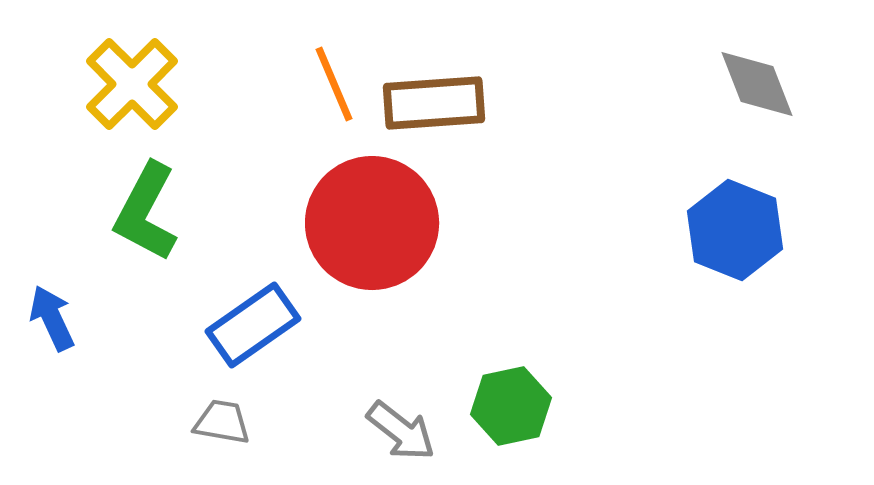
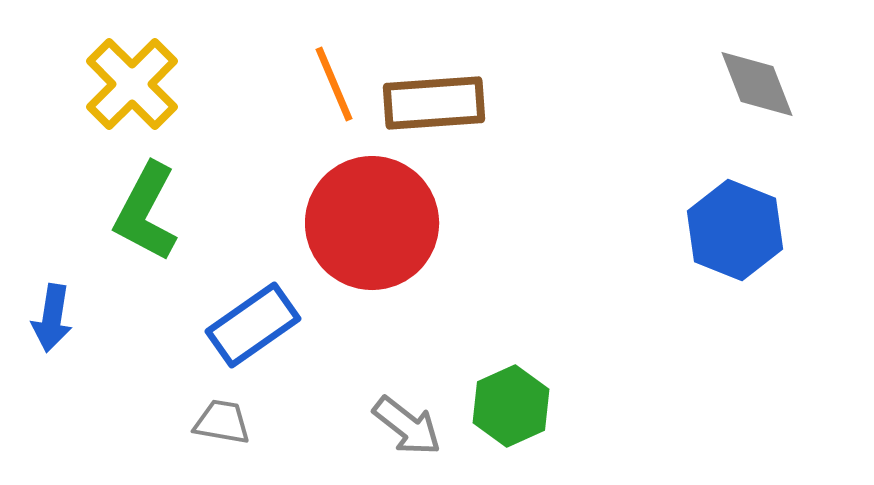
blue arrow: rotated 146 degrees counterclockwise
green hexagon: rotated 12 degrees counterclockwise
gray arrow: moved 6 px right, 5 px up
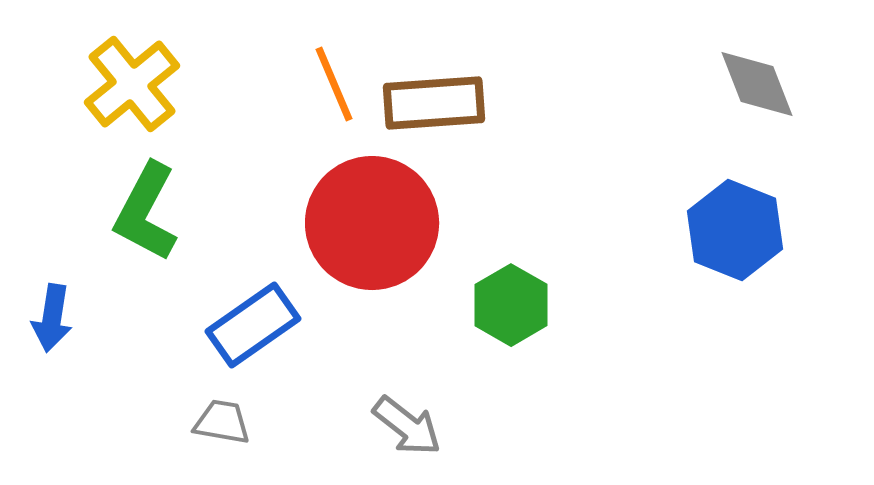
yellow cross: rotated 6 degrees clockwise
green hexagon: moved 101 px up; rotated 6 degrees counterclockwise
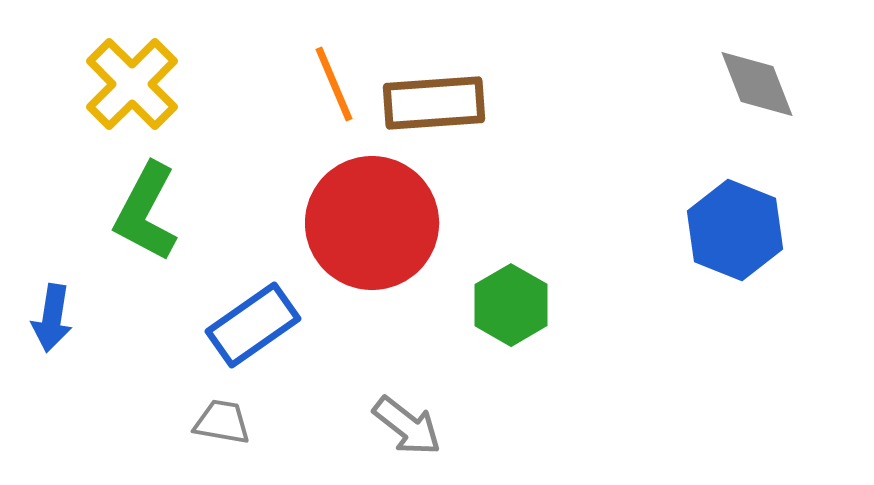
yellow cross: rotated 6 degrees counterclockwise
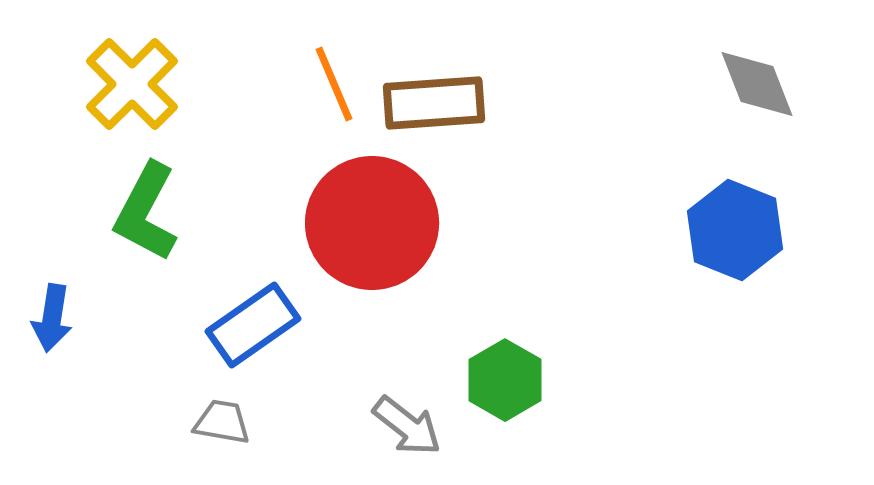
green hexagon: moved 6 px left, 75 px down
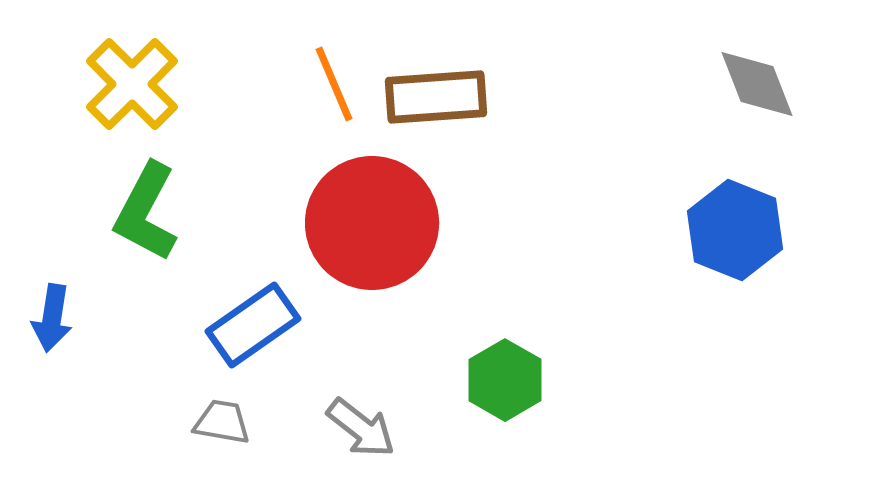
brown rectangle: moved 2 px right, 6 px up
gray arrow: moved 46 px left, 2 px down
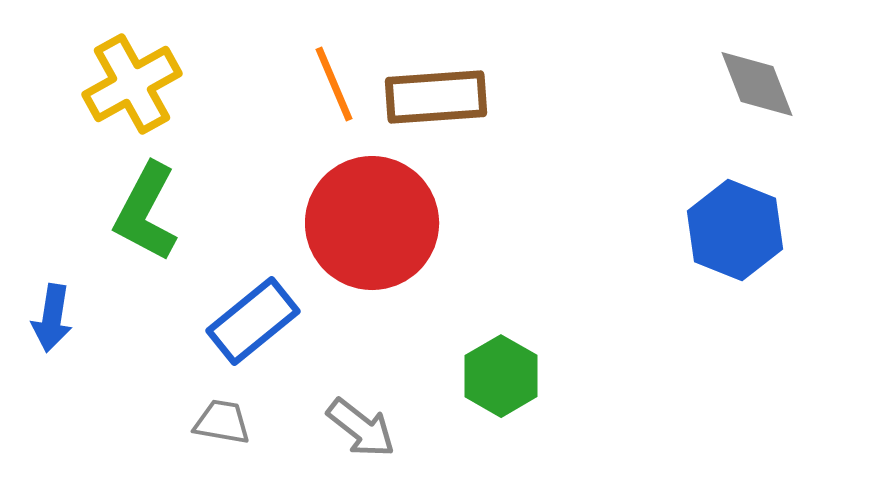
yellow cross: rotated 16 degrees clockwise
blue rectangle: moved 4 px up; rotated 4 degrees counterclockwise
green hexagon: moved 4 px left, 4 px up
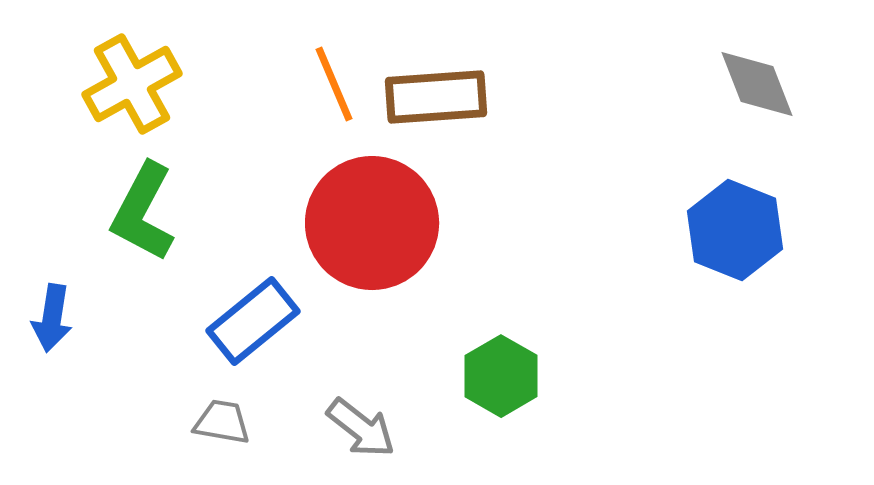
green L-shape: moved 3 px left
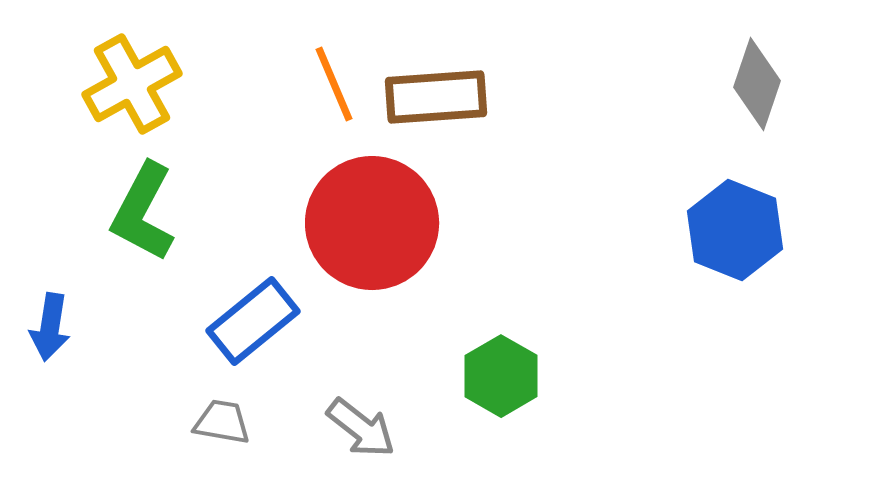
gray diamond: rotated 40 degrees clockwise
blue arrow: moved 2 px left, 9 px down
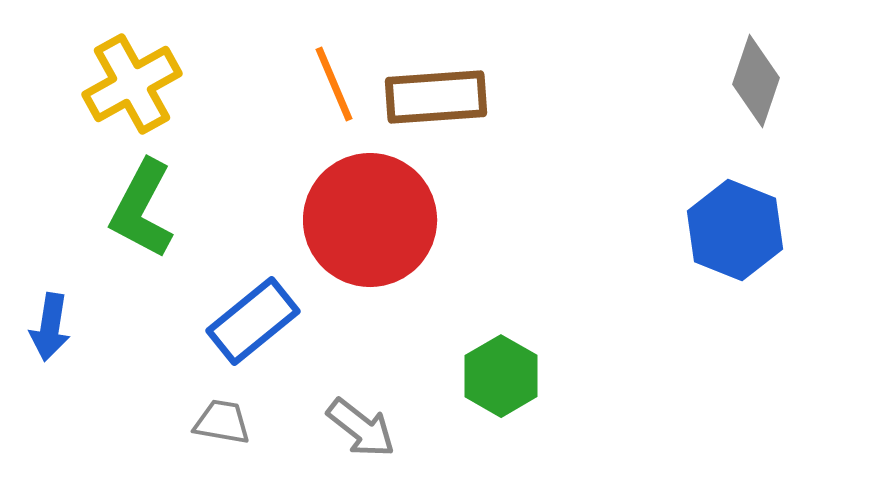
gray diamond: moved 1 px left, 3 px up
green L-shape: moved 1 px left, 3 px up
red circle: moved 2 px left, 3 px up
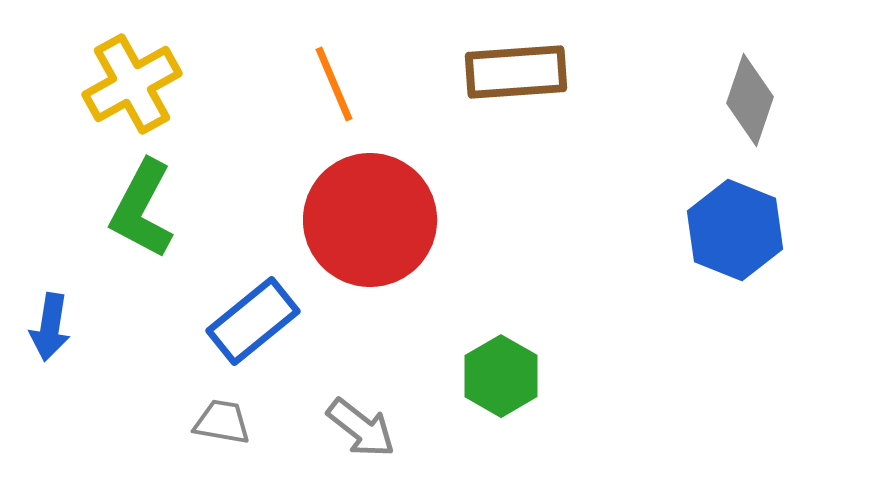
gray diamond: moved 6 px left, 19 px down
brown rectangle: moved 80 px right, 25 px up
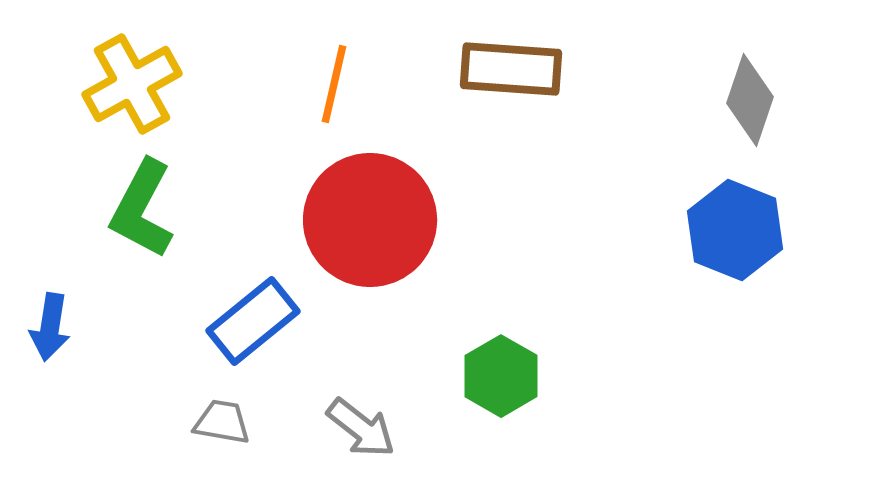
brown rectangle: moved 5 px left, 3 px up; rotated 8 degrees clockwise
orange line: rotated 36 degrees clockwise
